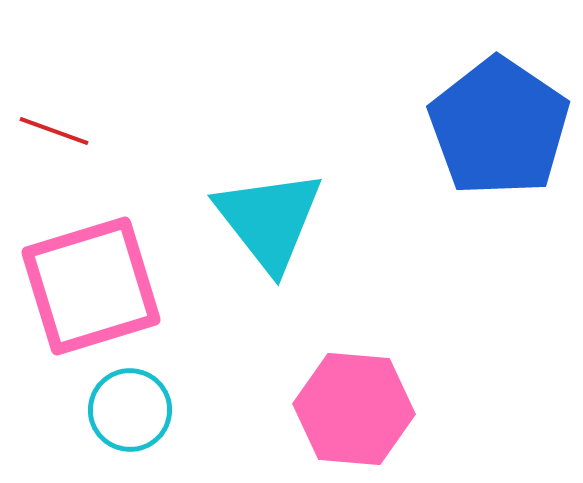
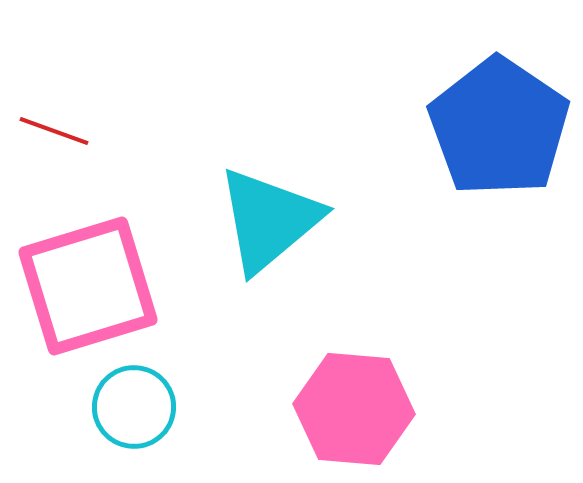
cyan triangle: rotated 28 degrees clockwise
pink square: moved 3 px left
cyan circle: moved 4 px right, 3 px up
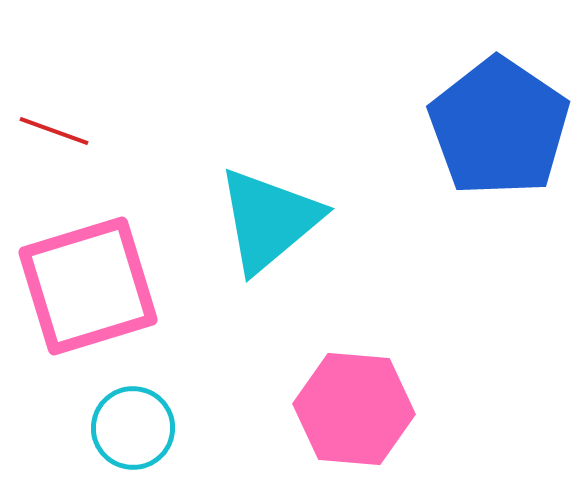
cyan circle: moved 1 px left, 21 px down
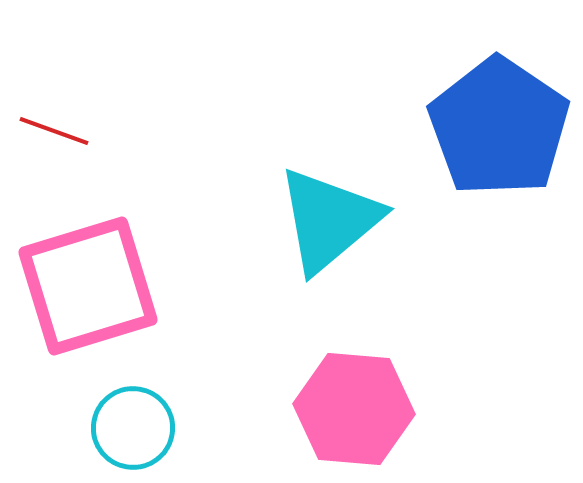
cyan triangle: moved 60 px right
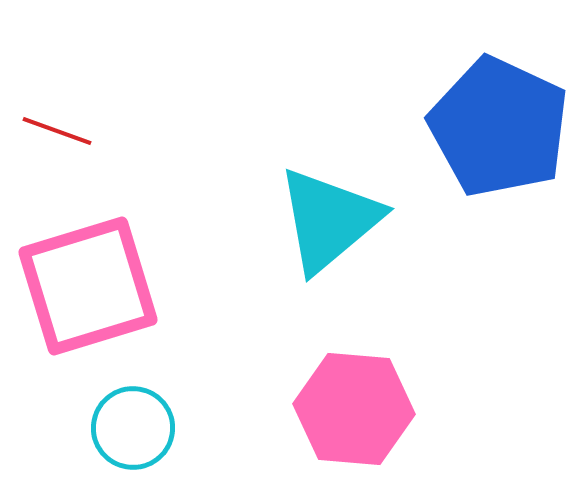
blue pentagon: rotated 9 degrees counterclockwise
red line: moved 3 px right
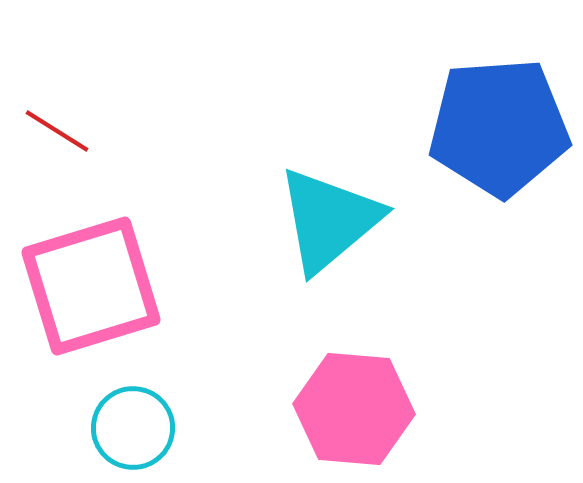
blue pentagon: rotated 29 degrees counterclockwise
red line: rotated 12 degrees clockwise
pink square: moved 3 px right
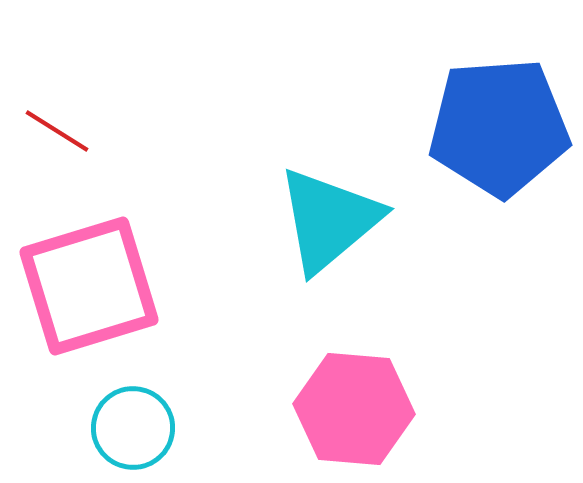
pink square: moved 2 px left
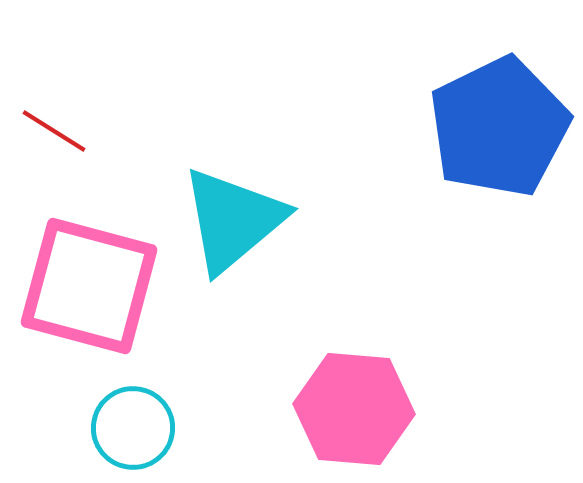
blue pentagon: rotated 22 degrees counterclockwise
red line: moved 3 px left
cyan triangle: moved 96 px left
pink square: rotated 32 degrees clockwise
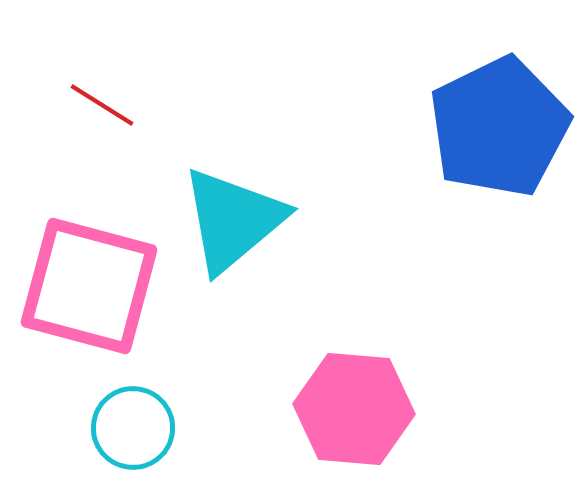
red line: moved 48 px right, 26 px up
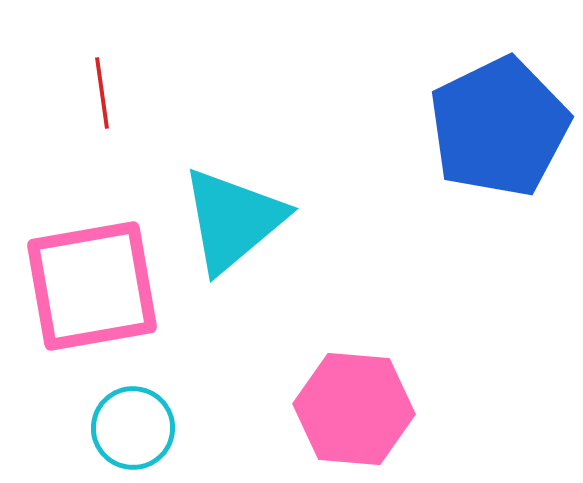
red line: moved 12 px up; rotated 50 degrees clockwise
pink square: moved 3 px right; rotated 25 degrees counterclockwise
